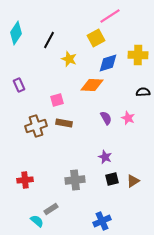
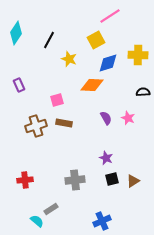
yellow square: moved 2 px down
purple star: moved 1 px right, 1 px down
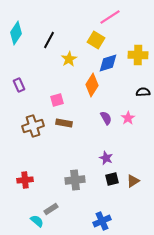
pink line: moved 1 px down
yellow square: rotated 30 degrees counterclockwise
yellow star: rotated 21 degrees clockwise
orange diamond: rotated 60 degrees counterclockwise
pink star: rotated 16 degrees clockwise
brown cross: moved 3 px left
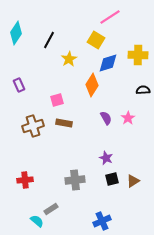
black semicircle: moved 2 px up
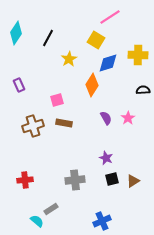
black line: moved 1 px left, 2 px up
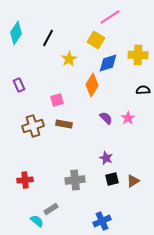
purple semicircle: rotated 16 degrees counterclockwise
brown rectangle: moved 1 px down
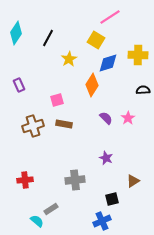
black square: moved 20 px down
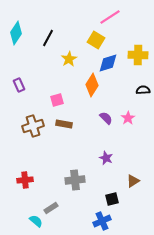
gray rectangle: moved 1 px up
cyan semicircle: moved 1 px left
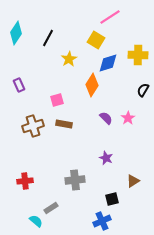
black semicircle: rotated 56 degrees counterclockwise
red cross: moved 1 px down
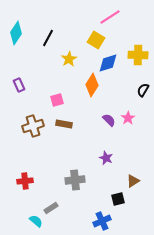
purple semicircle: moved 3 px right, 2 px down
black square: moved 6 px right
